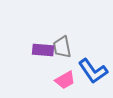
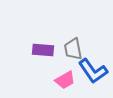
gray trapezoid: moved 11 px right, 2 px down
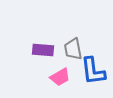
blue L-shape: rotated 28 degrees clockwise
pink trapezoid: moved 5 px left, 3 px up
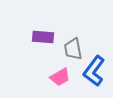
purple rectangle: moved 13 px up
blue L-shape: moved 1 px right; rotated 44 degrees clockwise
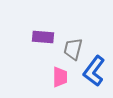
gray trapezoid: rotated 25 degrees clockwise
pink trapezoid: rotated 60 degrees counterclockwise
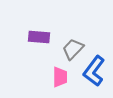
purple rectangle: moved 4 px left
gray trapezoid: rotated 30 degrees clockwise
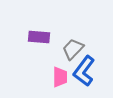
blue L-shape: moved 10 px left
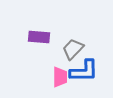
blue L-shape: rotated 128 degrees counterclockwise
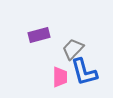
purple rectangle: moved 2 px up; rotated 20 degrees counterclockwise
blue L-shape: moved 1 px down; rotated 76 degrees clockwise
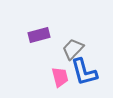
pink trapezoid: rotated 15 degrees counterclockwise
